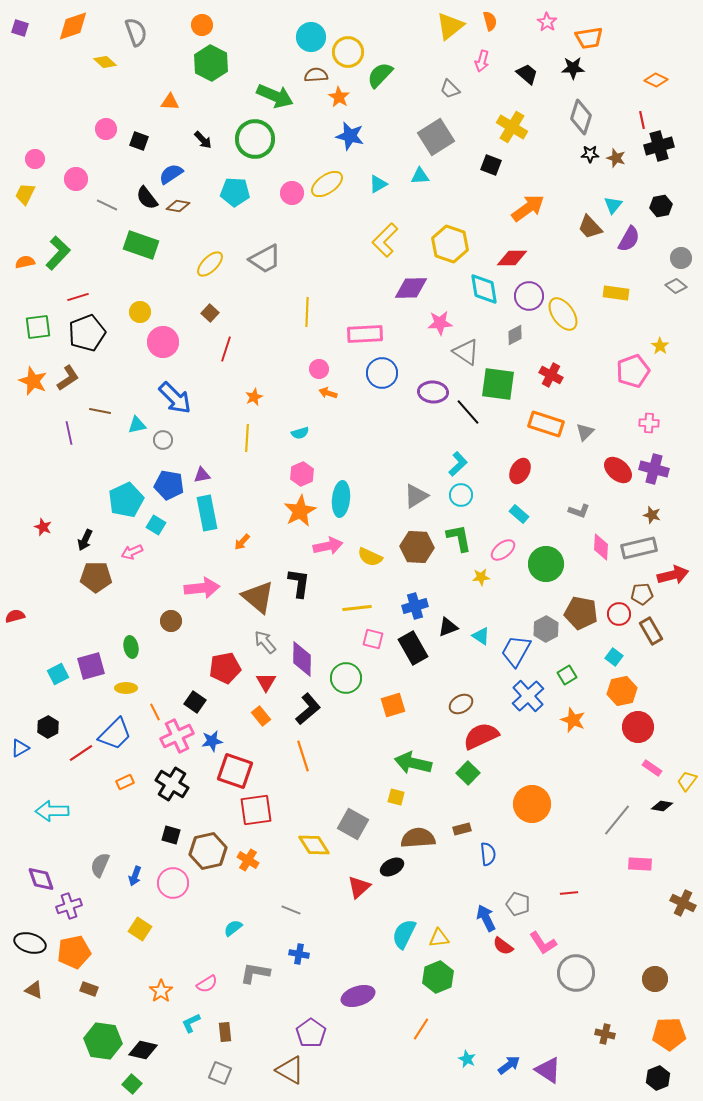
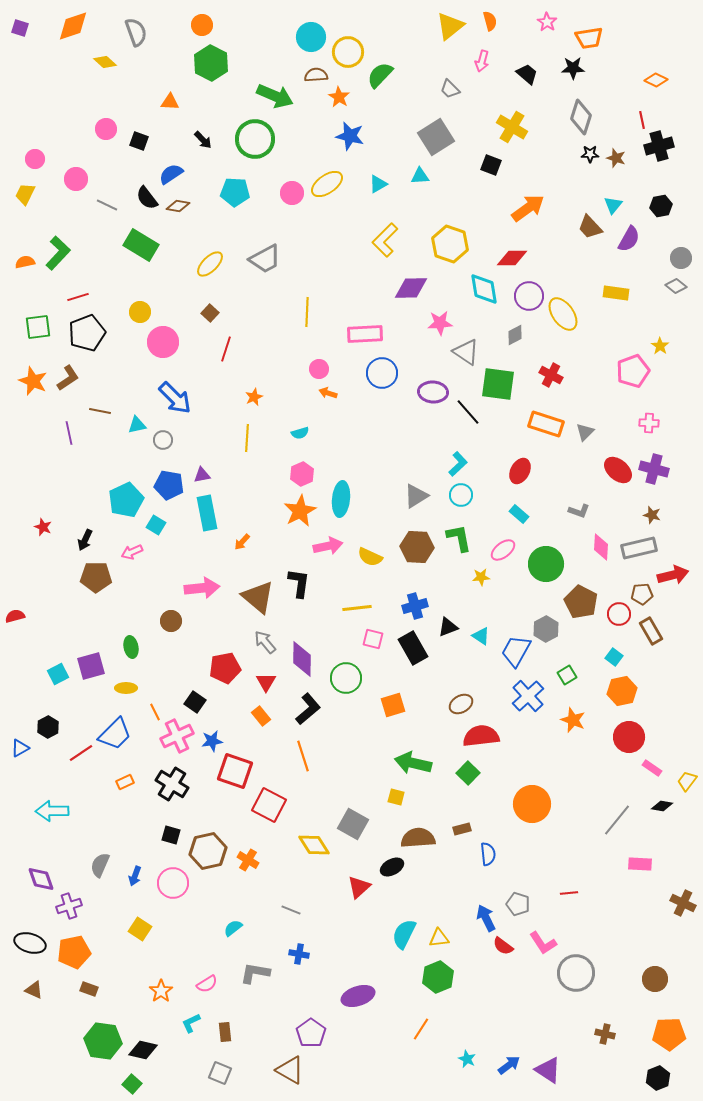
green rectangle at (141, 245): rotated 12 degrees clockwise
brown pentagon at (581, 613): moved 11 px up; rotated 16 degrees clockwise
red circle at (638, 727): moved 9 px left, 10 px down
red semicircle at (481, 736): rotated 18 degrees clockwise
red square at (256, 810): moved 13 px right, 5 px up; rotated 36 degrees clockwise
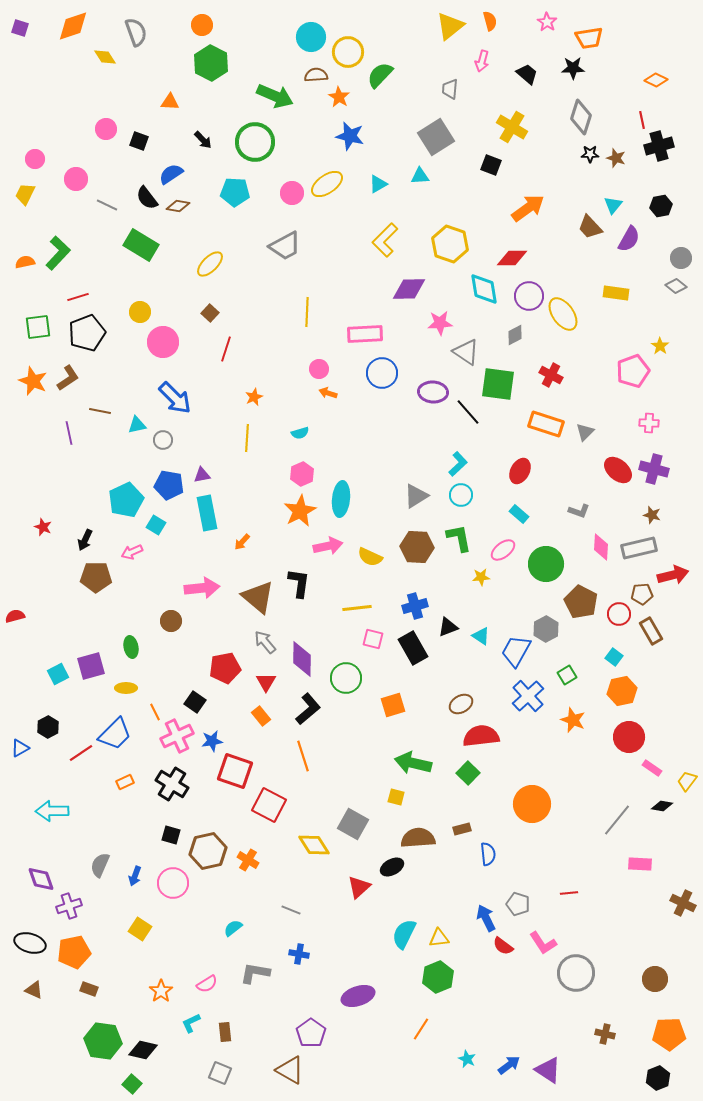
yellow diamond at (105, 62): moved 5 px up; rotated 15 degrees clockwise
gray trapezoid at (450, 89): rotated 50 degrees clockwise
green circle at (255, 139): moved 3 px down
gray trapezoid at (265, 259): moved 20 px right, 13 px up
purple diamond at (411, 288): moved 2 px left, 1 px down
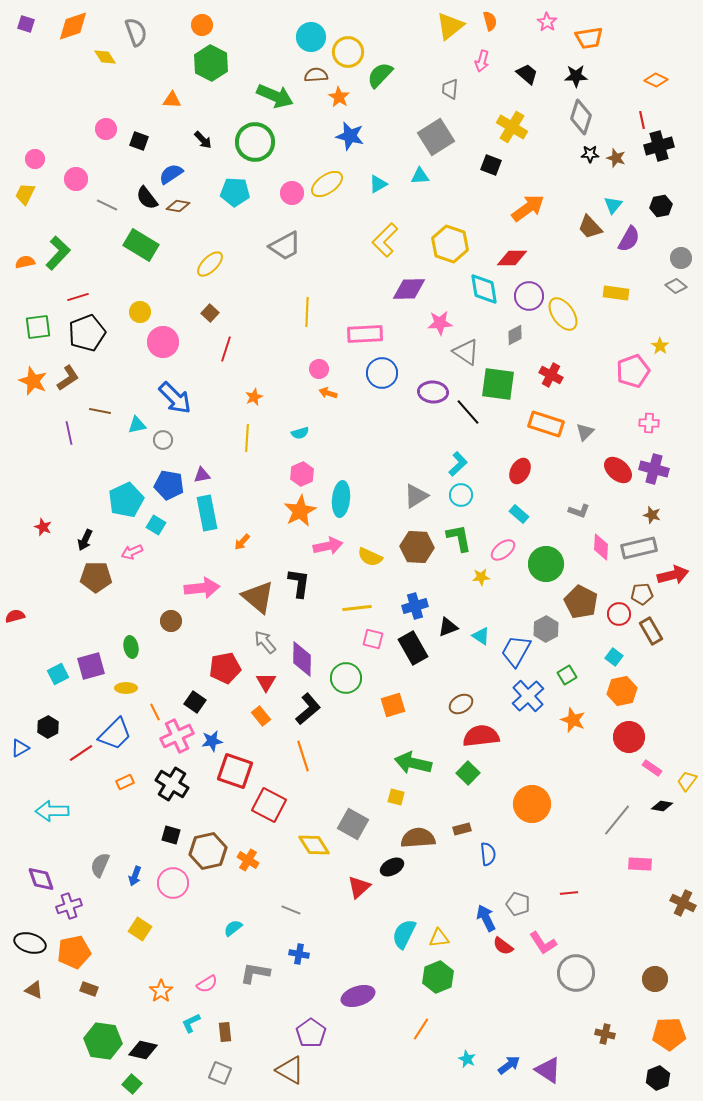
purple square at (20, 28): moved 6 px right, 4 px up
black star at (573, 68): moved 3 px right, 8 px down
orange triangle at (170, 102): moved 2 px right, 2 px up
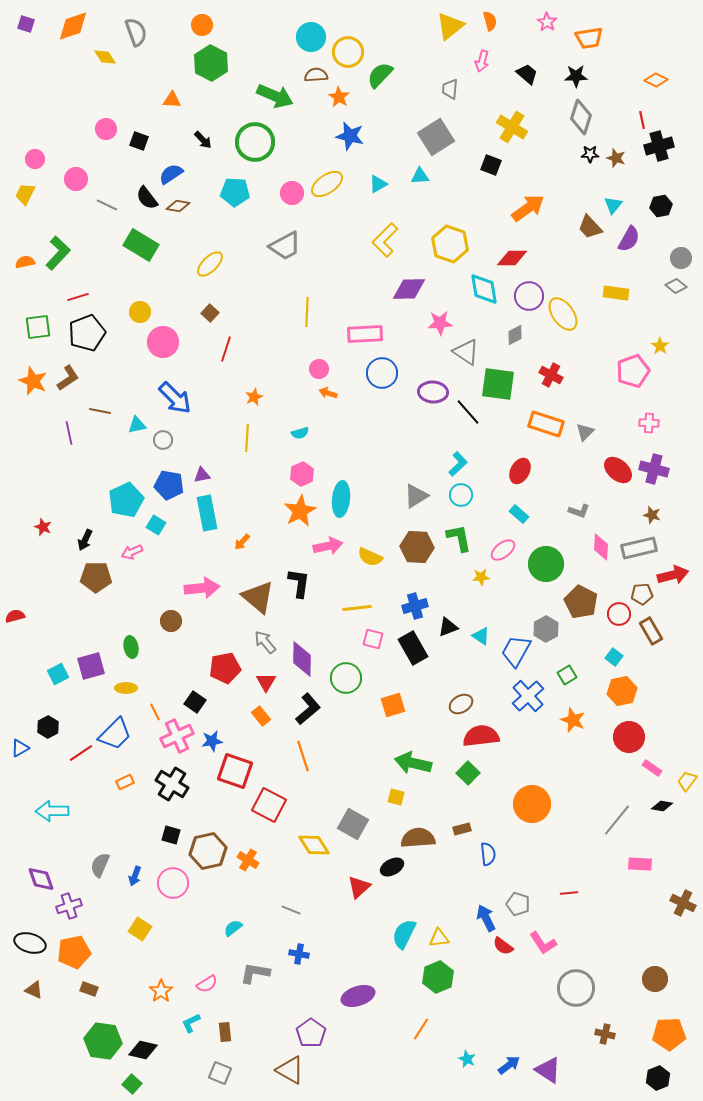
gray circle at (576, 973): moved 15 px down
